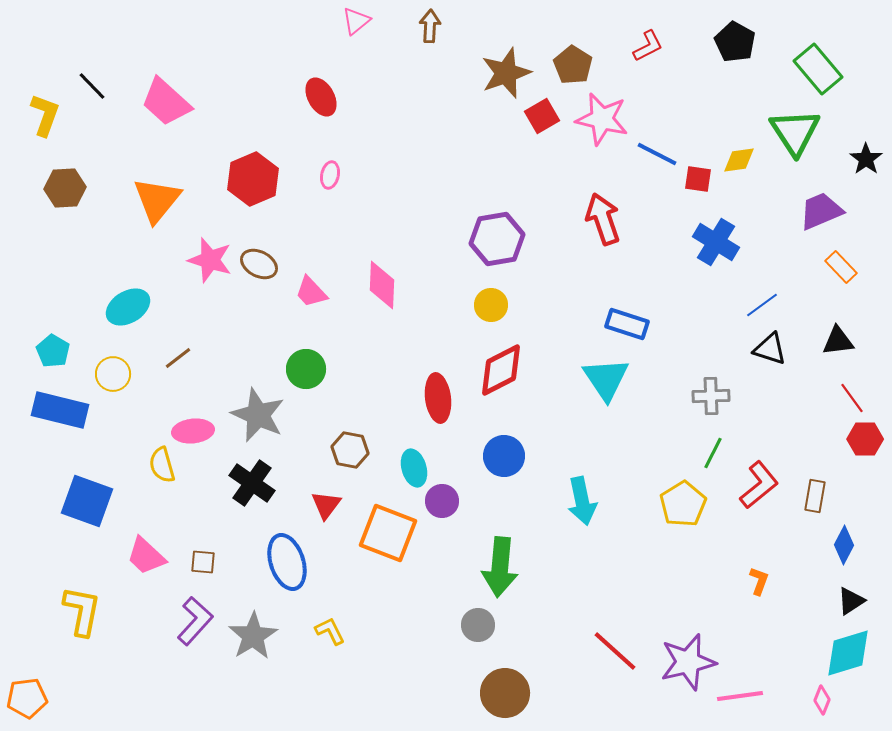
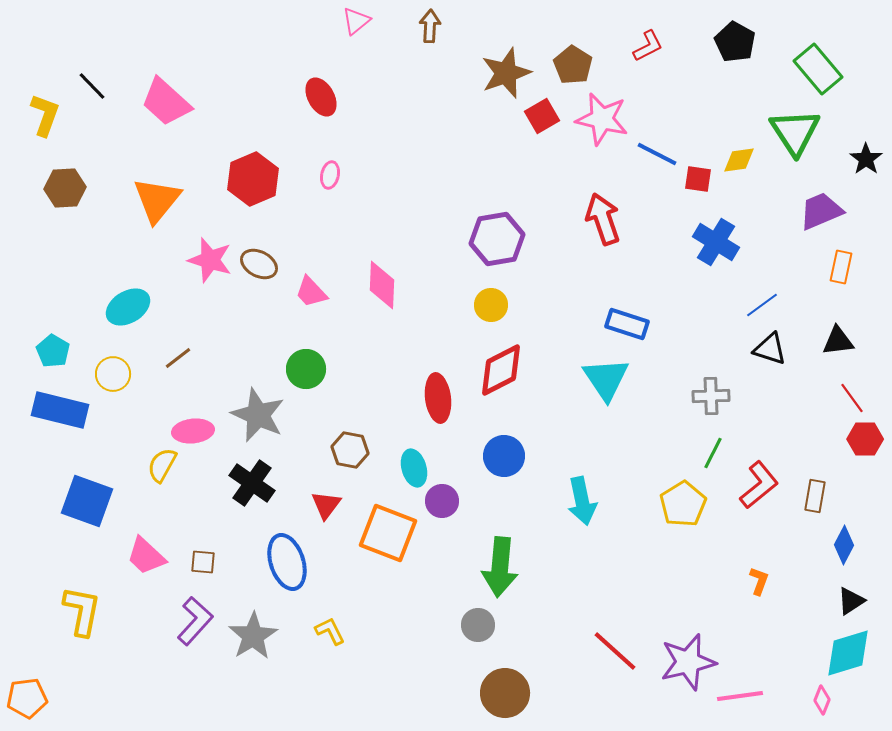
orange rectangle at (841, 267): rotated 56 degrees clockwise
yellow semicircle at (162, 465): rotated 45 degrees clockwise
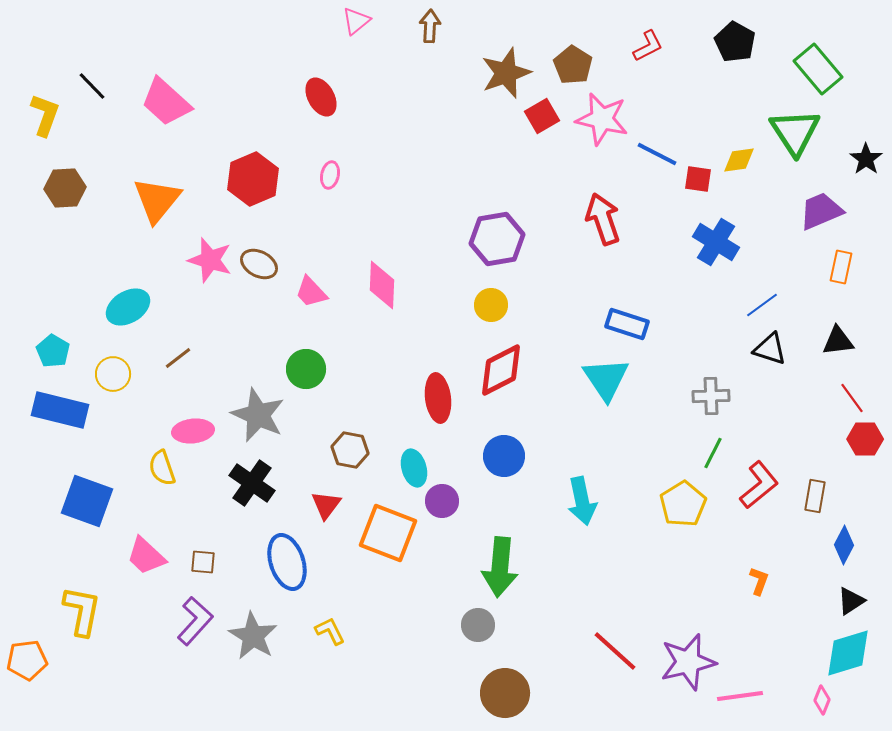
yellow semicircle at (162, 465): moved 3 px down; rotated 48 degrees counterclockwise
gray star at (253, 636): rotated 9 degrees counterclockwise
orange pentagon at (27, 698): moved 38 px up
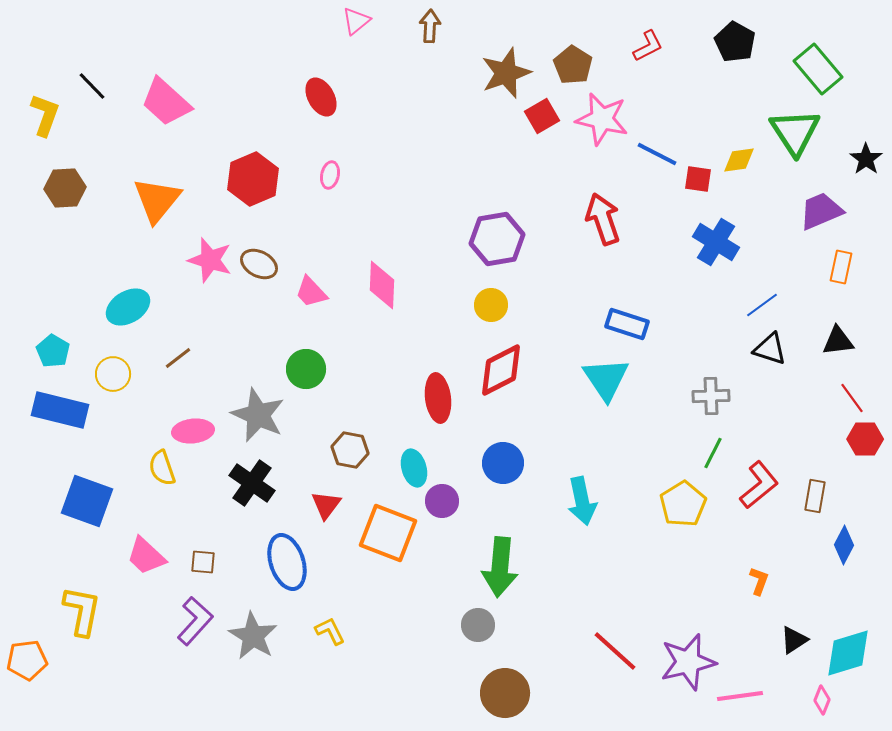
blue circle at (504, 456): moved 1 px left, 7 px down
black triangle at (851, 601): moved 57 px left, 39 px down
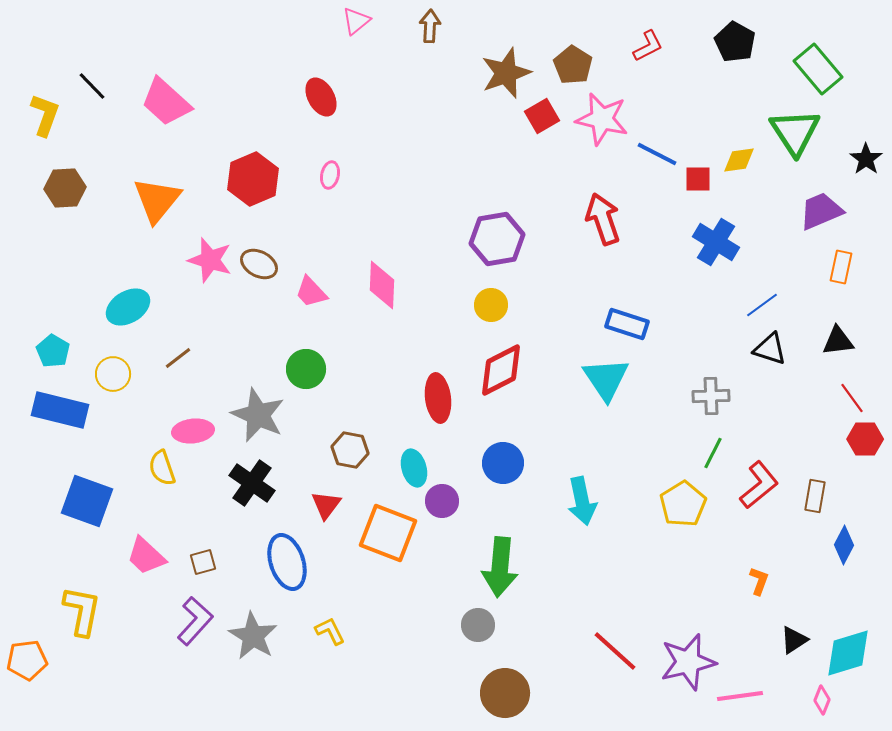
red square at (698, 179): rotated 8 degrees counterclockwise
brown square at (203, 562): rotated 20 degrees counterclockwise
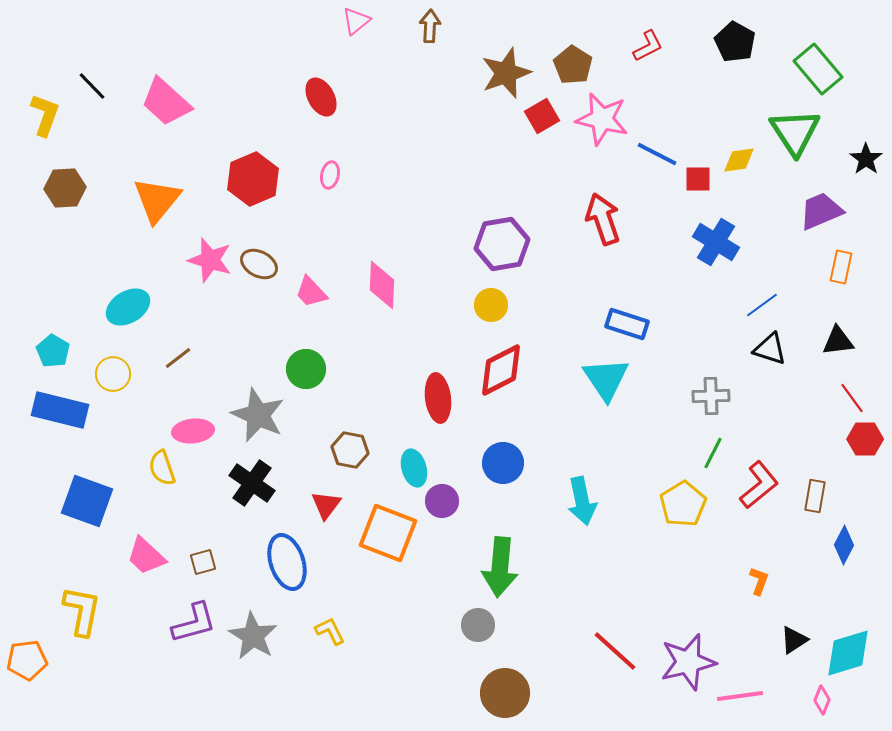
purple hexagon at (497, 239): moved 5 px right, 5 px down
purple L-shape at (195, 621): moved 1 px left, 2 px down; rotated 33 degrees clockwise
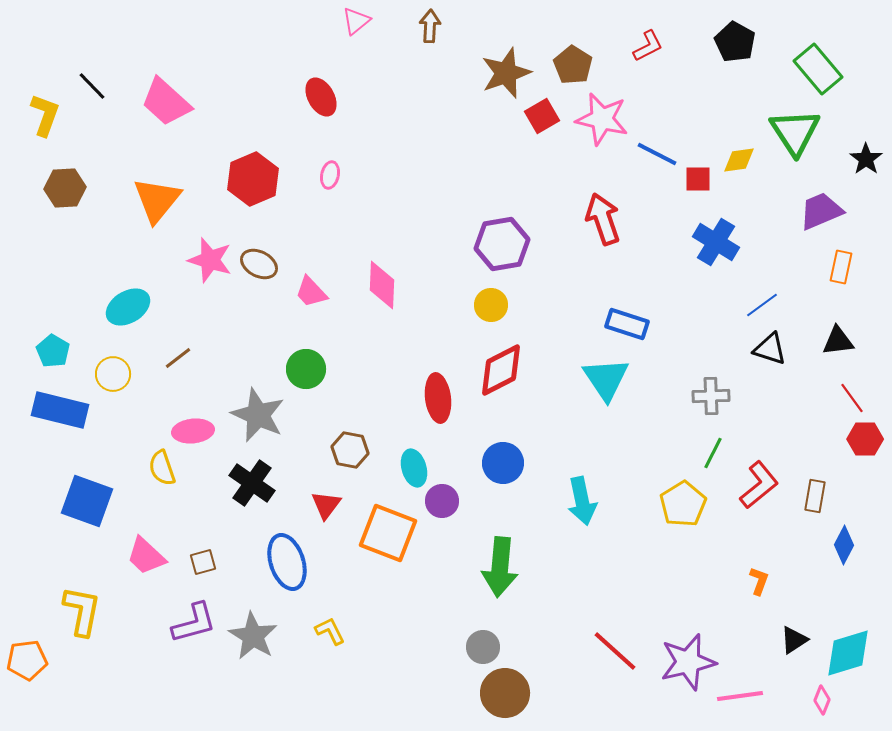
gray circle at (478, 625): moved 5 px right, 22 px down
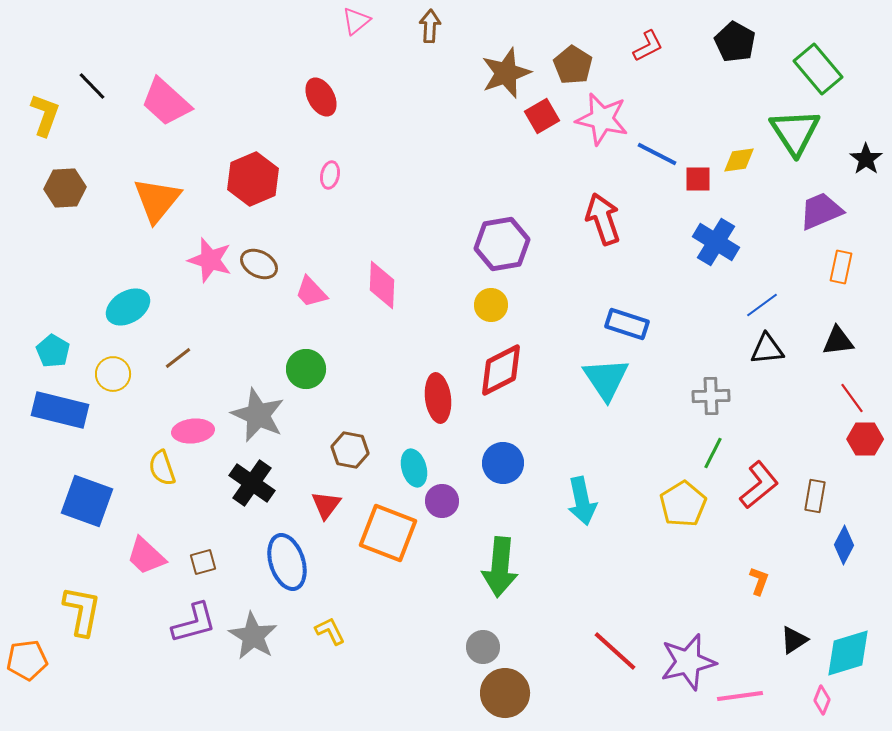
black triangle at (770, 349): moved 3 px left; rotated 24 degrees counterclockwise
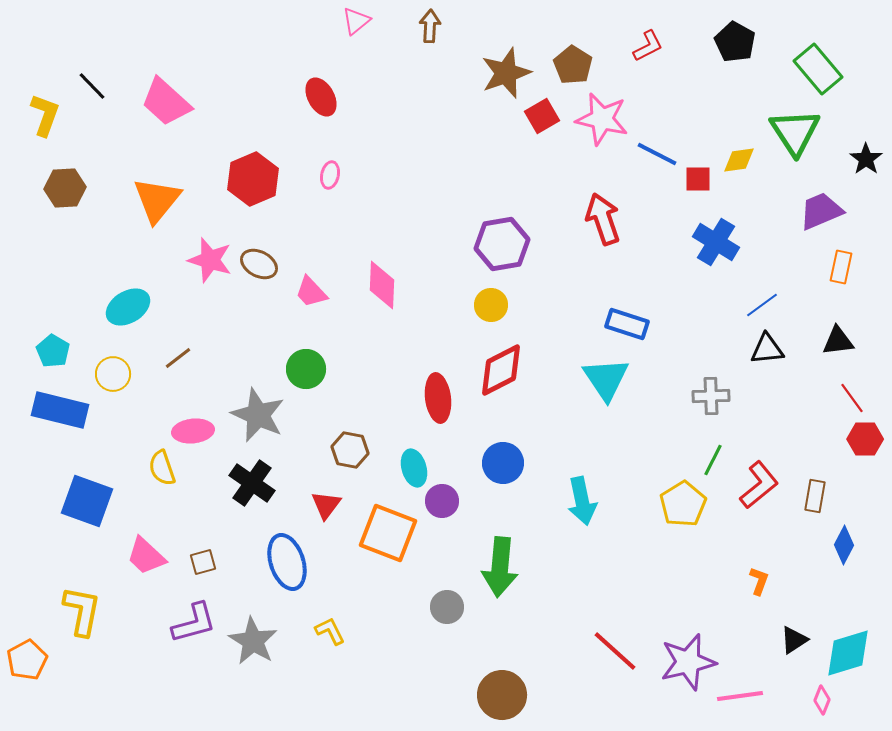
green line at (713, 453): moved 7 px down
gray star at (253, 636): moved 5 px down
gray circle at (483, 647): moved 36 px left, 40 px up
orange pentagon at (27, 660): rotated 21 degrees counterclockwise
brown circle at (505, 693): moved 3 px left, 2 px down
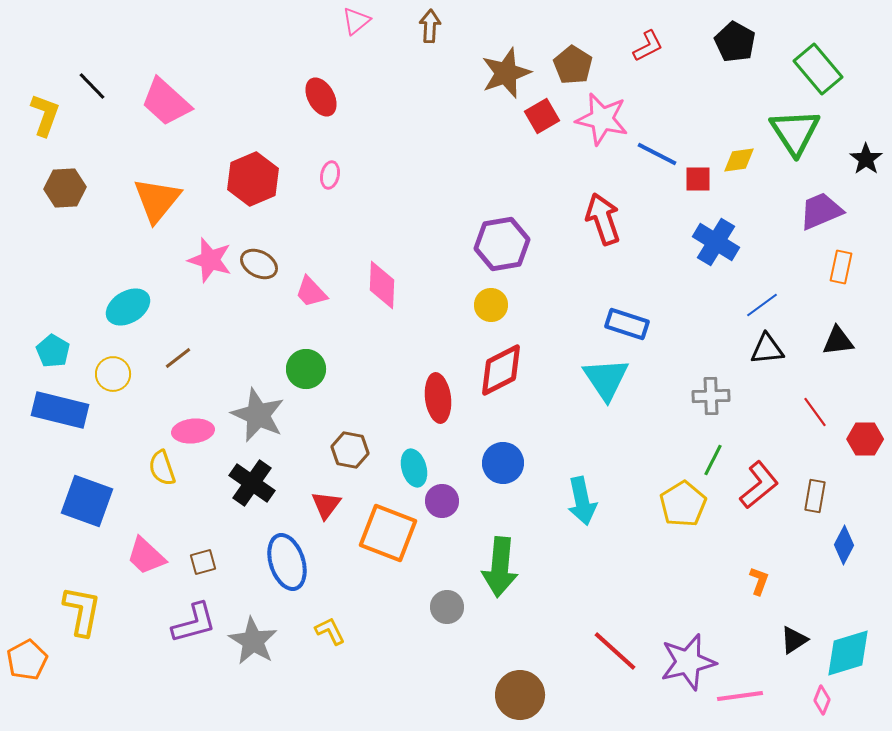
red line at (852, 398): moved 37 px left, 14 px down
brown circle at (502, 695): moved 18 px right
